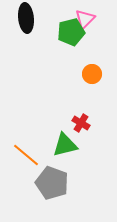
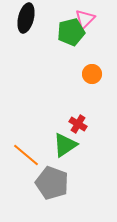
black ellipse: rotated 20 degrees clockwise
red cross: moved 3 px left, 1 px down
green triangle: rotated 20 degrees counterclockwise
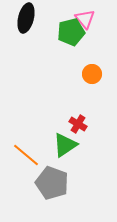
pink triangle: rotated 25 degrees counterclockwise
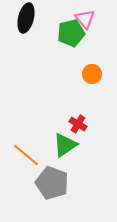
green pentagon: moved 1 px down
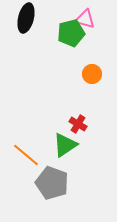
pink triangle: rotated 35 degrees counterclockwise
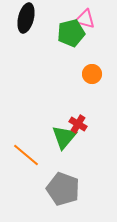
green triangle: moved 1 px left, 8 px up; rotated 16 degrees counterclockwise
gray pentagon: moved 11 px right, 6 px down
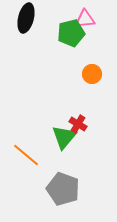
pink triangle: rotated 20 degrees counterclockwise
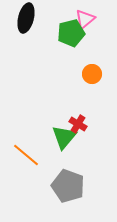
pink triangle: rotated 35 degrees counterclockwise
gray pentagon: moved 5 px right, 3 px up
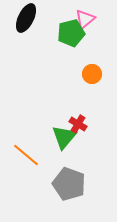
black ellipse: rotated 12 degrees clockwise
gray pentagon: moved 1 px right, 2 px up
